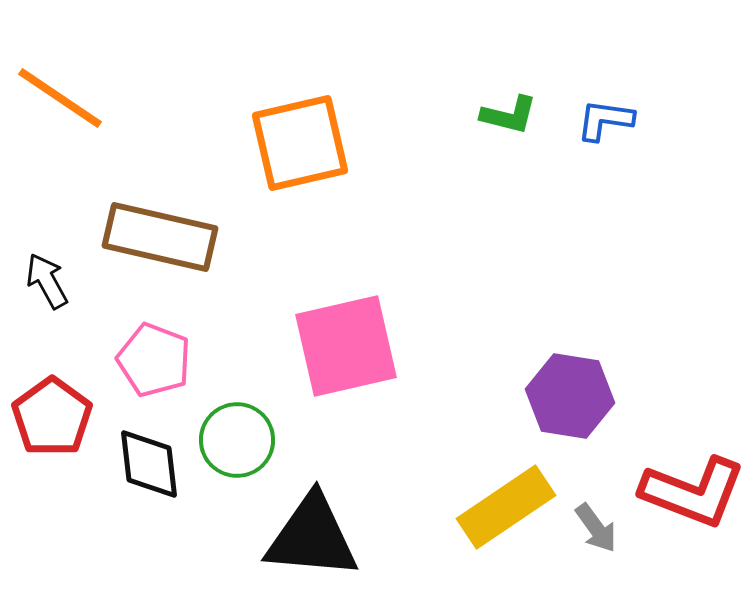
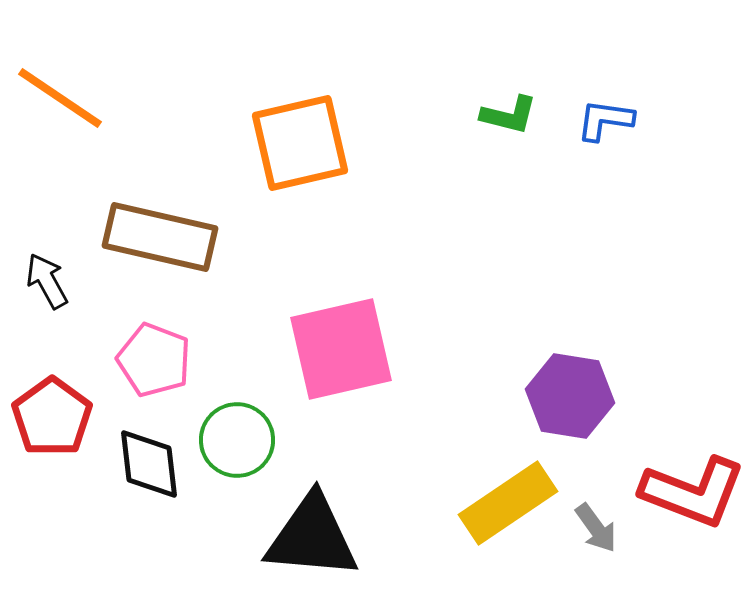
pink square: moved 5 px left, 3 px down
yellow rectangle: moved 2 px right, 4 px up
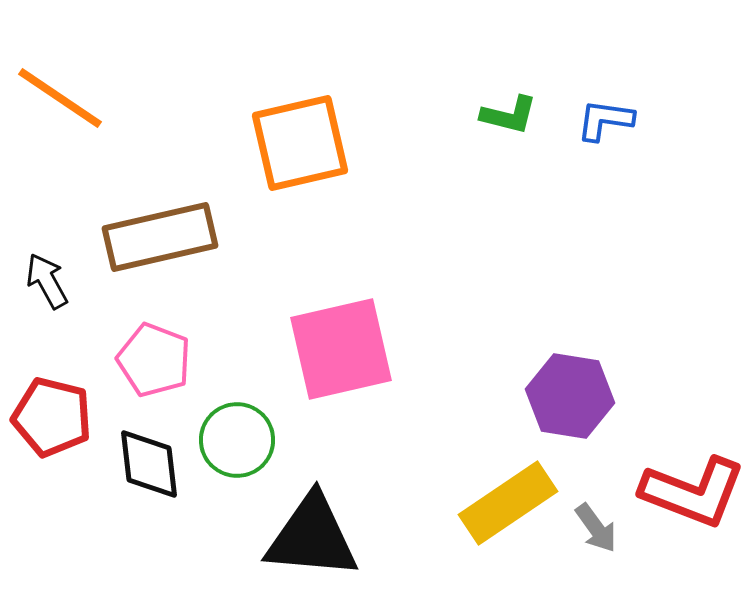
brown rectangle: rotated 26 degrees counterclockwise
red pentagon: rotated 22 degrees counterclockwise
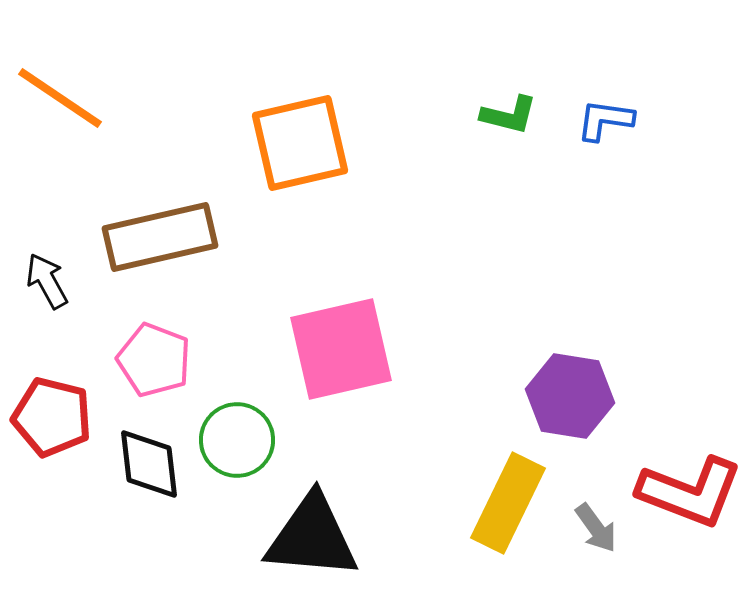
red L-shape: moved 3 px left
yellow rectangle: rotated 30 degrees counterclockwise
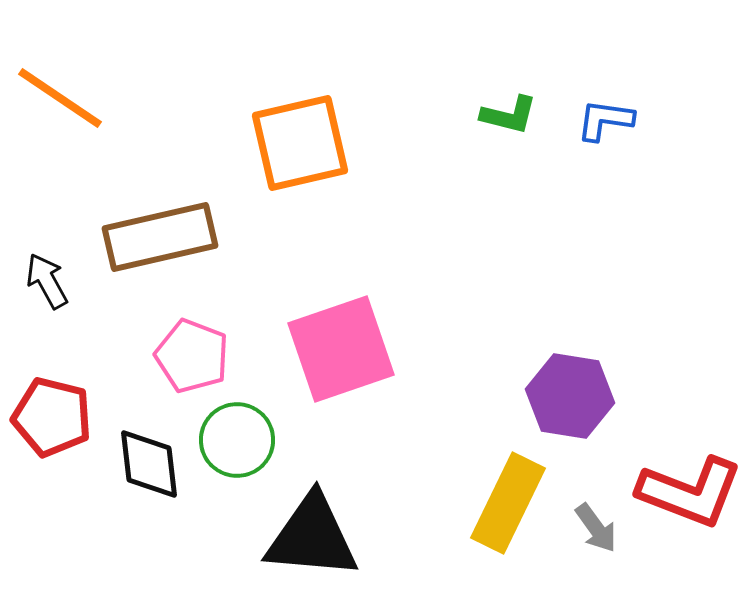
pink square: rotated 6 degrees counterclockwise
pink pentagon: moved 38 px right, 4 px up
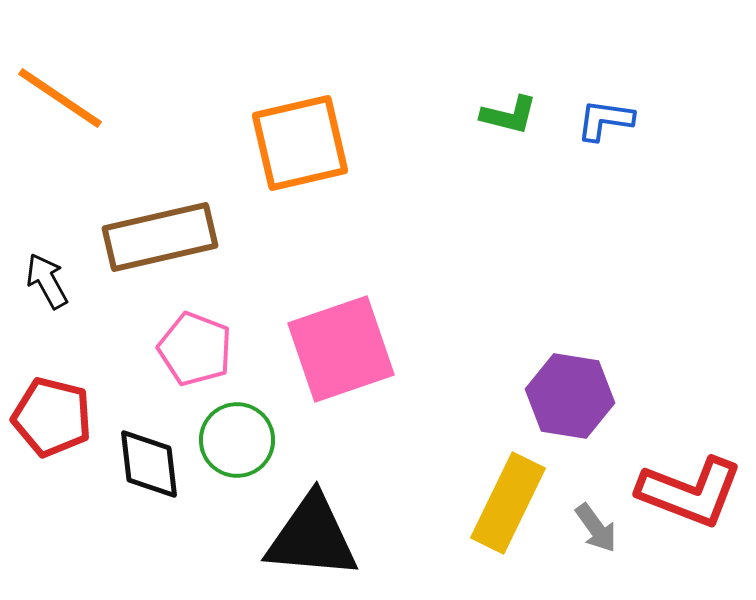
pink pentagon: moved 3 px right, 7 px up
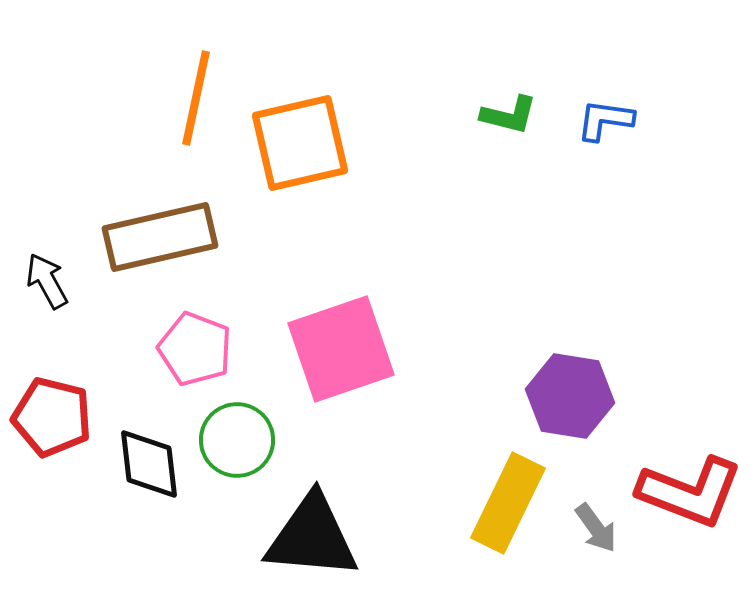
orange line: moved 136 px right; rotated 68 degrees clockwise
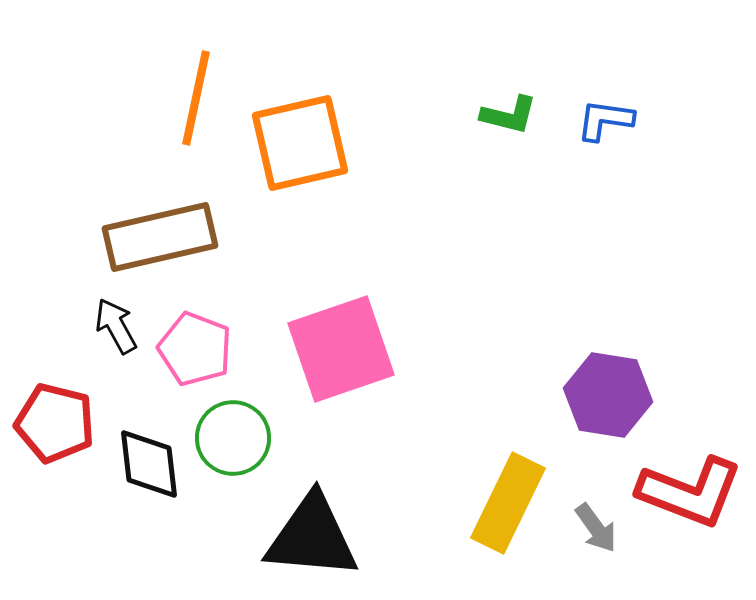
black arrow: moved 69 px right, 45 px down
purple hexagon: moved 38 px right, 1 px up
red pentagon: moved 3 px right, 6 px down
green circle: moved 4 px left, 2 px up
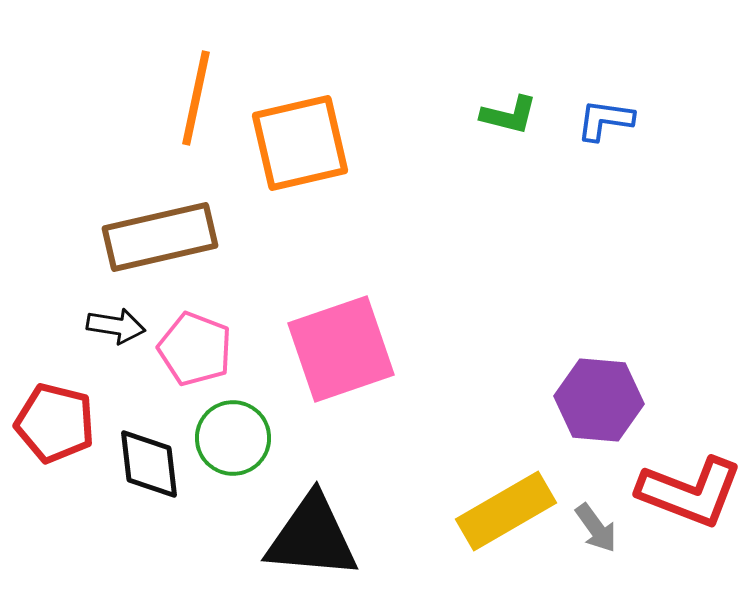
black arrow: rotated 128 degrees clockwise
purple hexagon: moved 9 px left, 5 px down; rotated 4 degrees counterclockwise
yellow rectangle: moved 2 px left, 8 px down; rotated 34 degrees clockwise
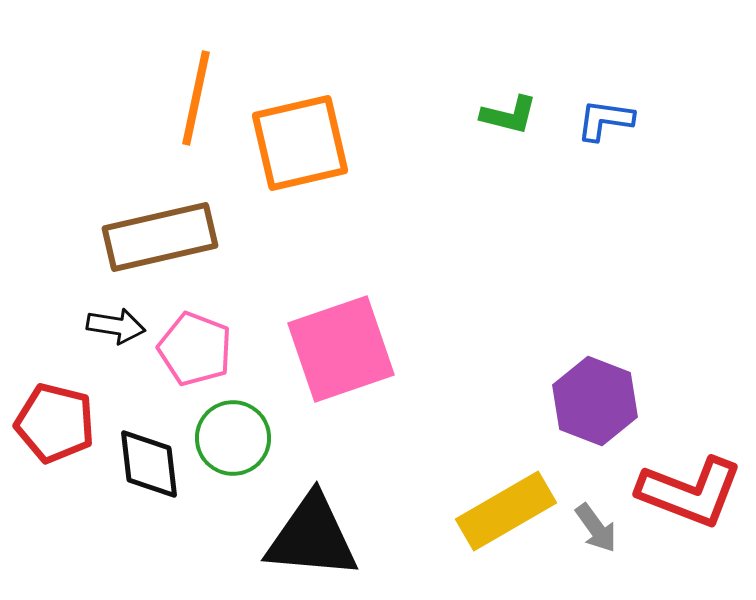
purple hexagon: moved 4 px left, 1 px down; rotated 16 degrees clockwise
